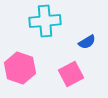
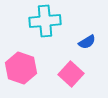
pink hexagon: moved 1 px right
pink square: rotated 20 degrees counterclockwise
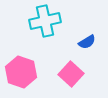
cyan cross: rotated 8 degrees counterclockwise
pink hexagon: moved 4 px down
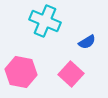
cyan cross: rotated 36 degrees clockwise
pink hexagon: rotated 8 degrees counterclockwise
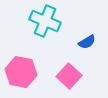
pink square: moved 2 px left, 2 px down
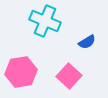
pink hexagon: rotated 20 degrees counterclockwise
